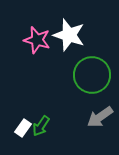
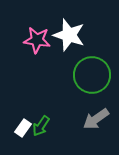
pink star: rotated 8 degrees counterclockwise
gray arrow: moved 4 px left, 2 px down
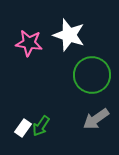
pink star: moved 8 px left, 3 px down
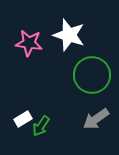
white rectangle: moved 9 px up; rotated 24 degrees clockwise
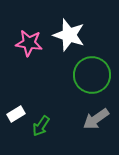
white rectangle: moved 7 px left, 5 px up
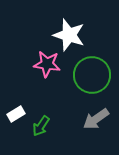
pink star: moved 18 px right, 21 px down
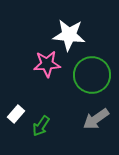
white star: rotated 12 degrees counterclockwise
pink star: rotated 12 degrees counterclockwise
white rectangle: rotated 18 degrees counterclockwise
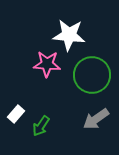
pink star: rotated 8 degrees clockwise
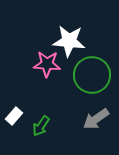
white star: moved 6 px down
white rectangle: moved 2 px left, 2 px down
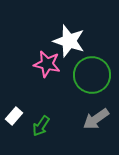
white star: rotated 12 degrees clockwise
pink star: rotated 8 degrees clockwise
